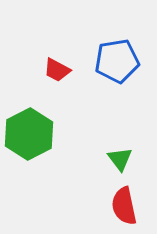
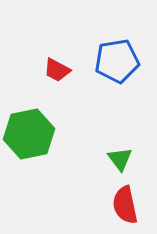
green hexagon: rotated 15 degrees clockwise
red semicircle: moved 1 px right, 1 px up
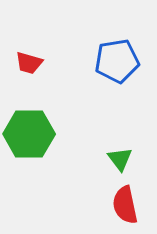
red trapezoid: moved 28 px left, 7 px up; rotated 12 degrees counterclockwise
green hexagon: rotated 12 degrees clockwise
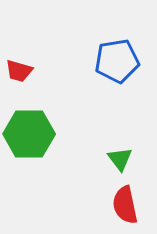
red trapezoid: moved 10 px left, 8 px down
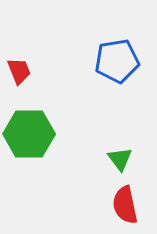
red trapezoid: rotated 128 degrees counterclockwise
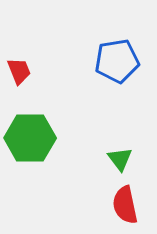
green hexagon: moved 1 px right, 4 px down
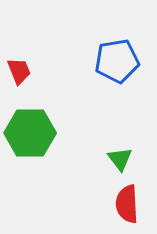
green hexagon: moved 5 px up
red semicircle: moved 2 px right, 1 px up; rotated 9 degrees clockwise
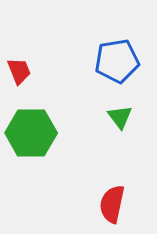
green hexagon: moved 1 px right
green triangle: moved 42 px up
red semicircle: moved 15 px left; rotated 15 degrees clockwise
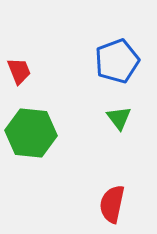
blue pentagon: rotated 12 degrees counterclockwise
green triangle: moved 1 px left, 1 px down
green hexagon: rotated 6 degrees clockwise
